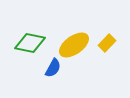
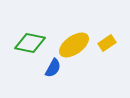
yellow rectangle: rotated 12 degrees clockwise
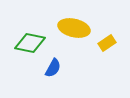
yellow ellipse: moved 17 px up; rotated 48 degrees clockwise
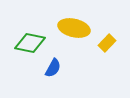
yellow rectangle: rotated 12 degrees counterclockwise
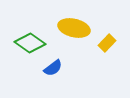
green diamond: rotated 24 degrees clockwise
blue semicircle: rotated 24 degrees clockwise
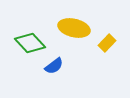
green diamond: rotated 12 degrees clockwise
blue semicircle: moved 1 px right, 2 px up
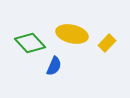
yellow ellipse: moved 2 px left, 6 px down
blue semicircle: rotated 30 degrees counterclockwise
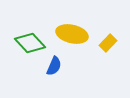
yellow rectangle: moved 1 px right
